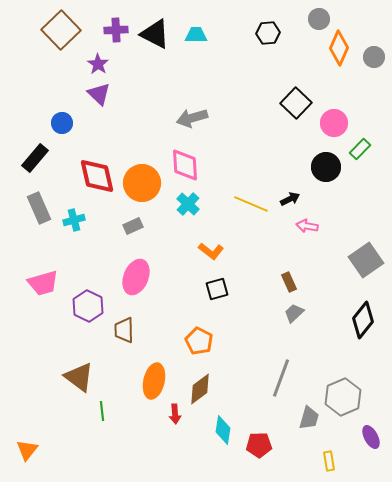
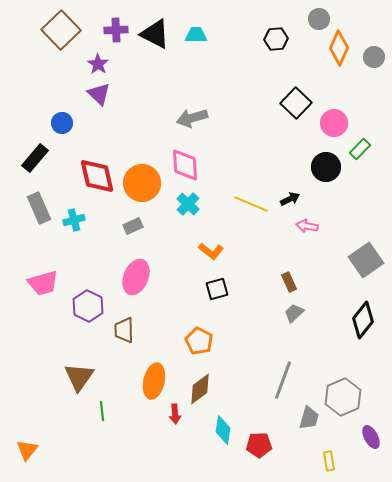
black hexagon at (268, 33): moved 8 px right, 6 px down
brown triangle at (79, 377): rotated 28 degrees clockwise
gray line at (281, 378): moved 2 px right, 2 px down
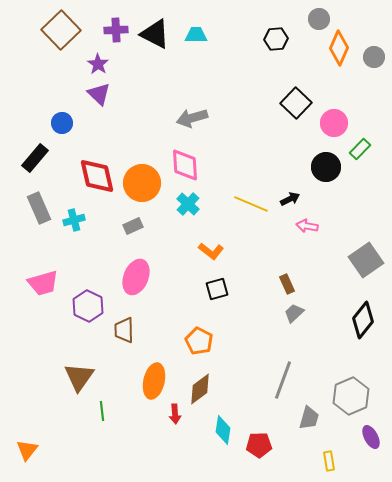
brown rectangle at (289, 282): moved 2 px left, 2 px down
gray hexagon at (343, 397): moved 8 px right, 1 px up
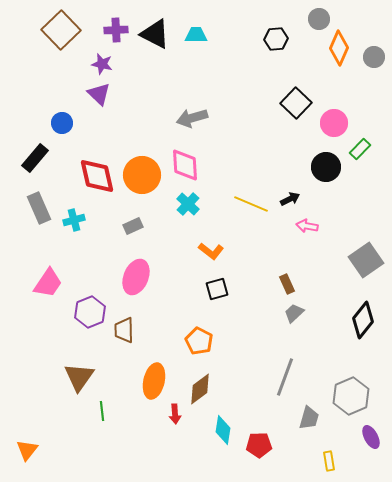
purple star at (98, 64): moved 4 px right; rotated 20 degrees counterclockwise
orange circle at (142, 183): moved 8 px up
pink trapezoid at (43, 283): moved 5 px right; rotated 40 degrees counterclockwise
purple hexagon at (88, 306): moved 2 px right, 6 px down; rotated 12 degrees clockwise
gray line at (283, 380): moved 2 px right, 3 px up
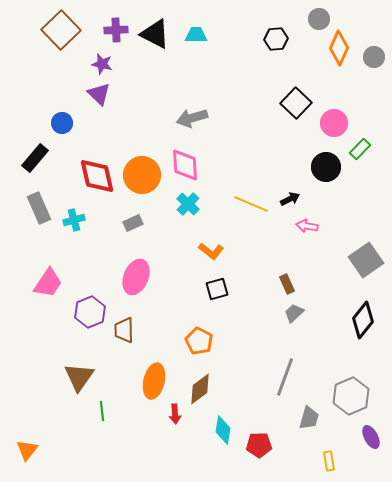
gray rectangle at (133, 226): moved 3 px up
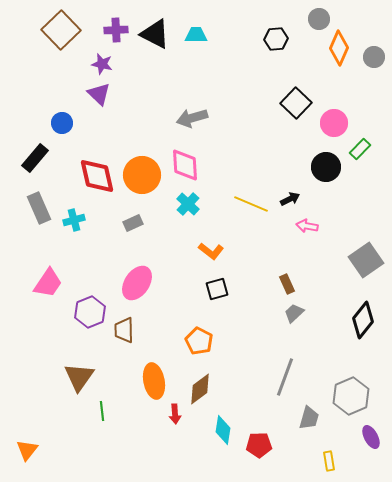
pink ellipse at (136, 277): moved 1 px right, 6 px down; rotated 12 degrees clockwise
orange ellipse at (154, 381): rotated 24 degrees counterclockwise
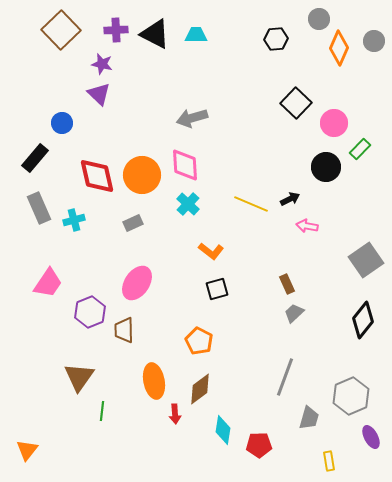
gray circle at (374, 57): moved 16 px up
green line at (102, 411): rotated 12 degrees clockwise
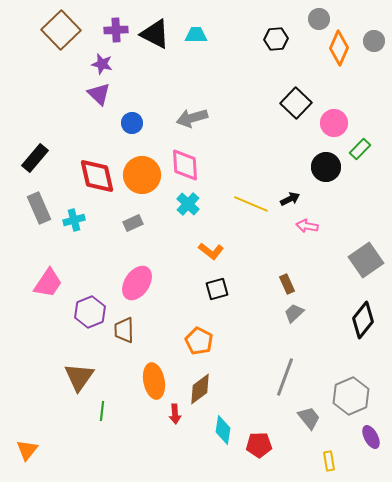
blue circle at (62, 123): moved 70 px right
gray trapezoid at (309, 418): rotated 55 degrees counterclockwise
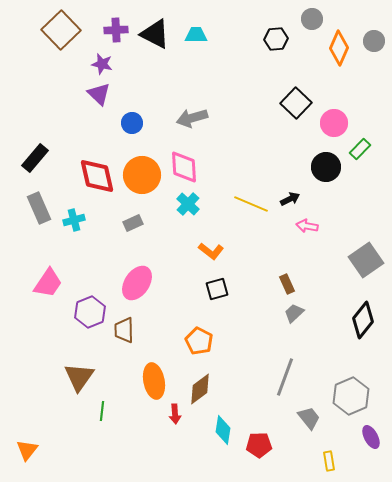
gray circle at (319, 19): moved 7 px left
pink diamond at (185, 165): moved 1 px left, 2 px down
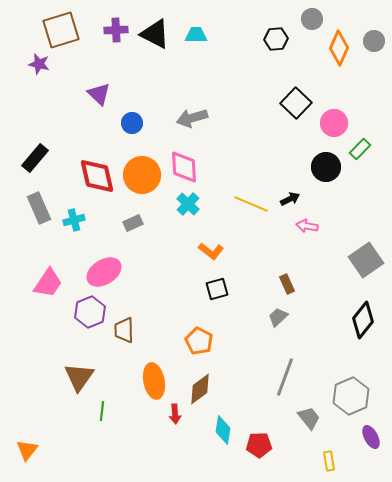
brown square at (61, 30): rotated 27 degrees clockwise
purple star at (102, 64): moved 63 px left
pink ellipse at (137, 283): moved 33 px left, 11 px up; rotated 24 degrees clockwise
gray trapezoid at (294, 313): moved 16 px left, 4 px down
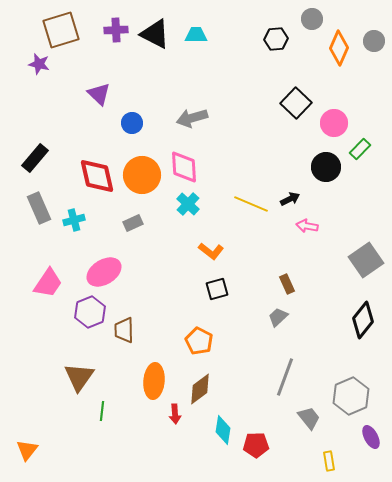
orange ellipse at (154, 381): rotated 16 degrees clockwise
red pentagon at (259, 445): moved 3 px left
